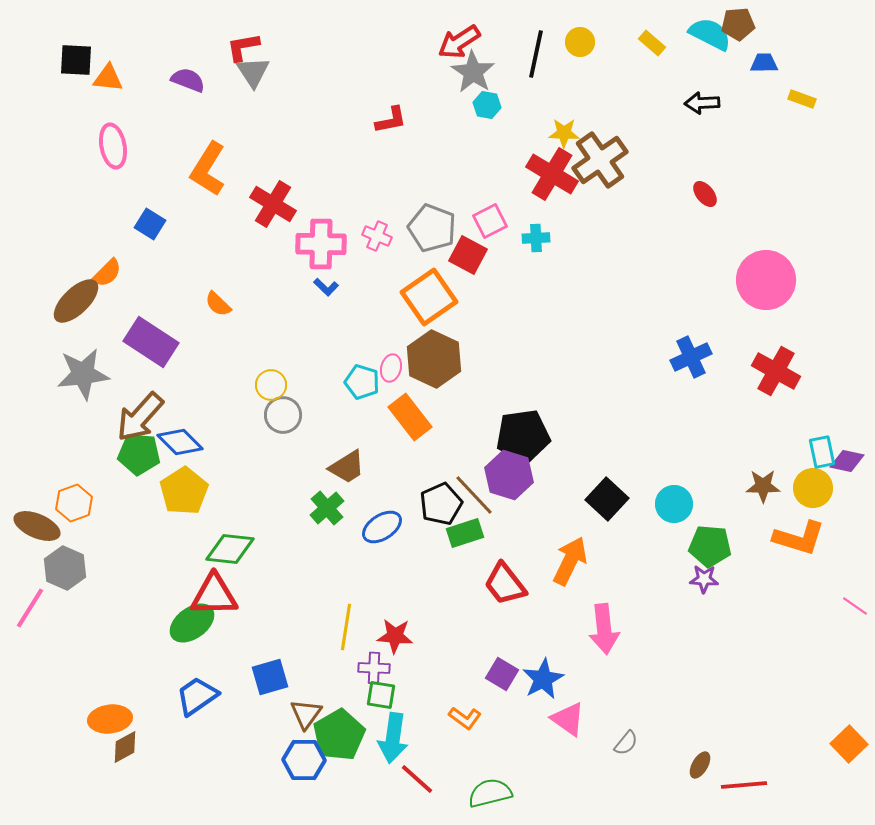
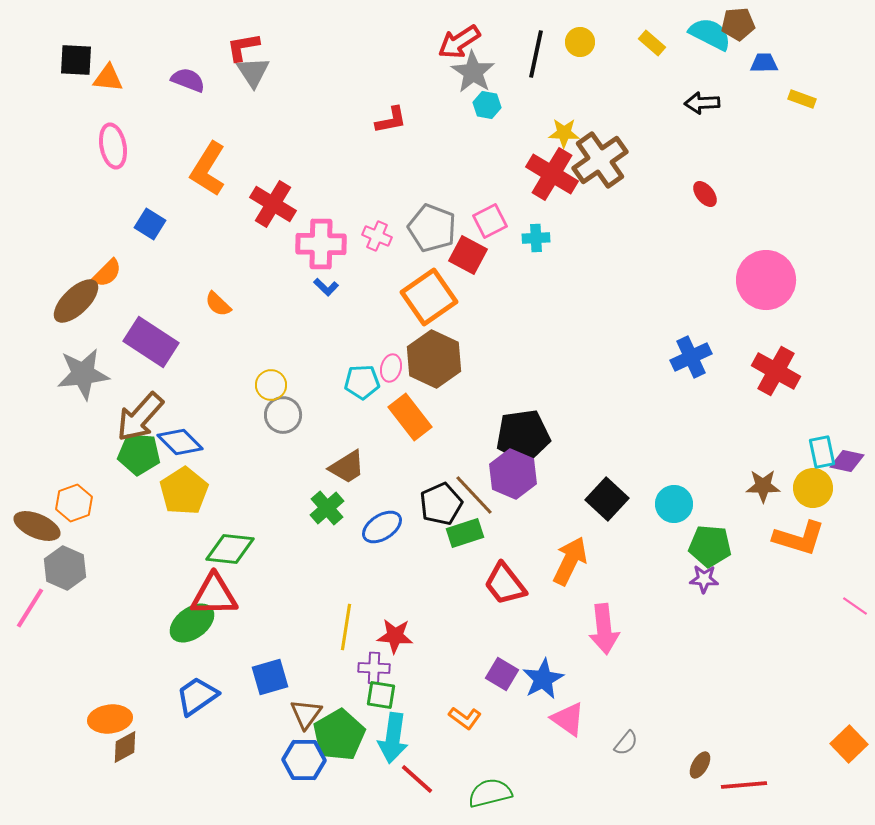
cyan pentagon at (362, 382): rotated 20 degrees counterclockwise
purple hexagon at (509, 475): moved 4 px right, 1 px up; rotated 6 degrees clockwise
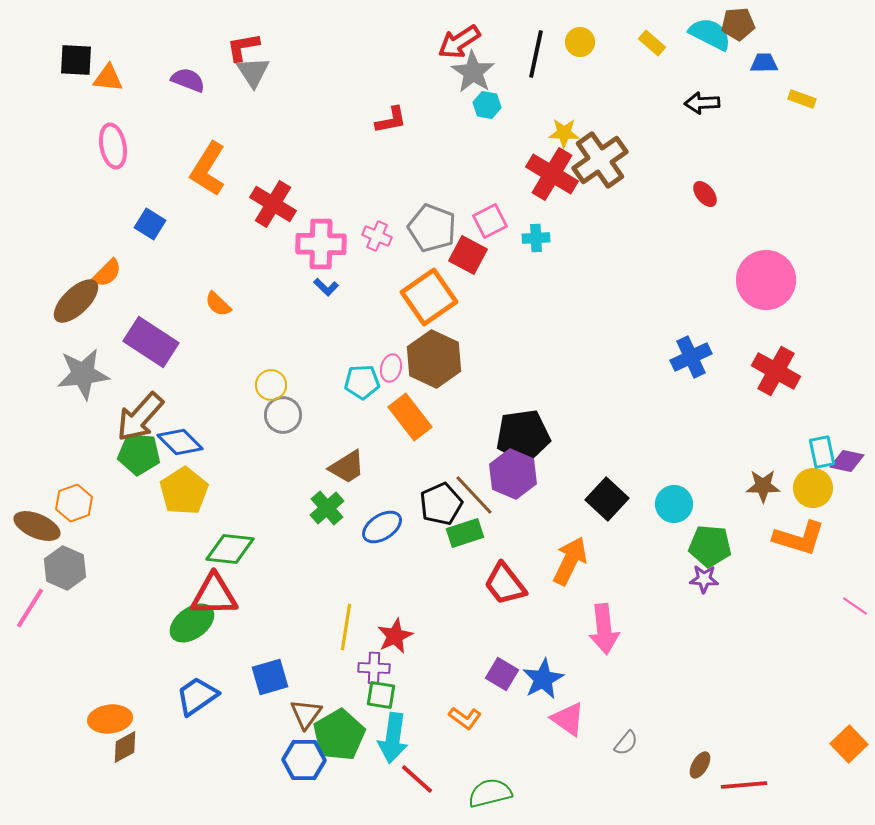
red star at (395, 636): rotated 30 degrees counterclockwise
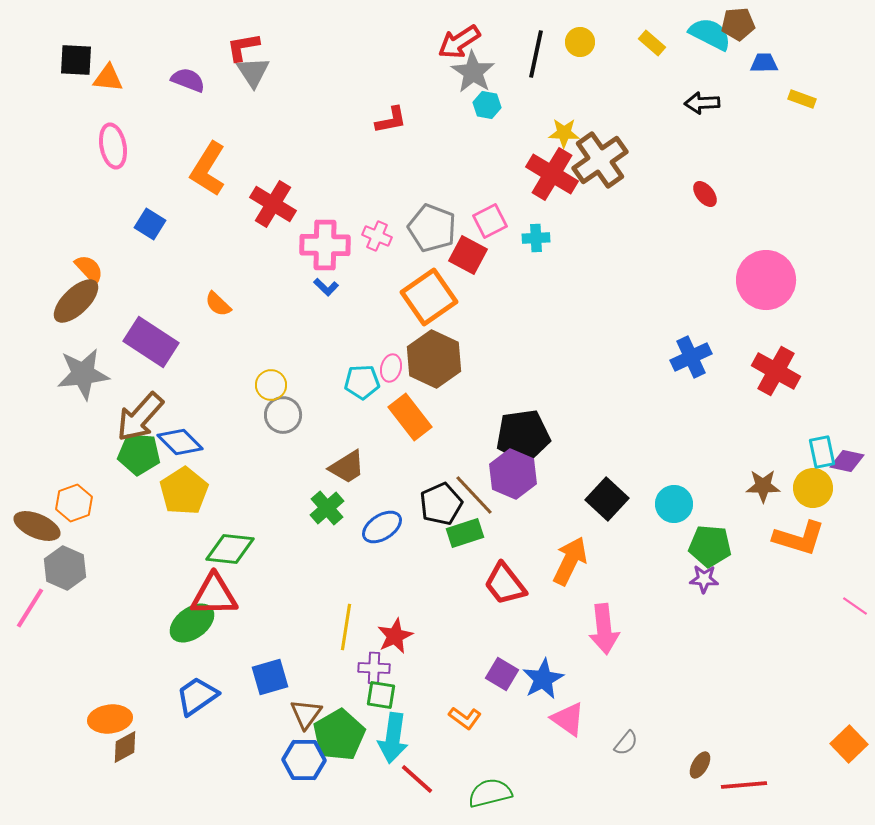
pink cross at (321, 244): moved 4 px right, 1 px down
orange semicircle at (107, 273): moved 18 px left, 4 px up; rotated 88 degrees counterclockwise
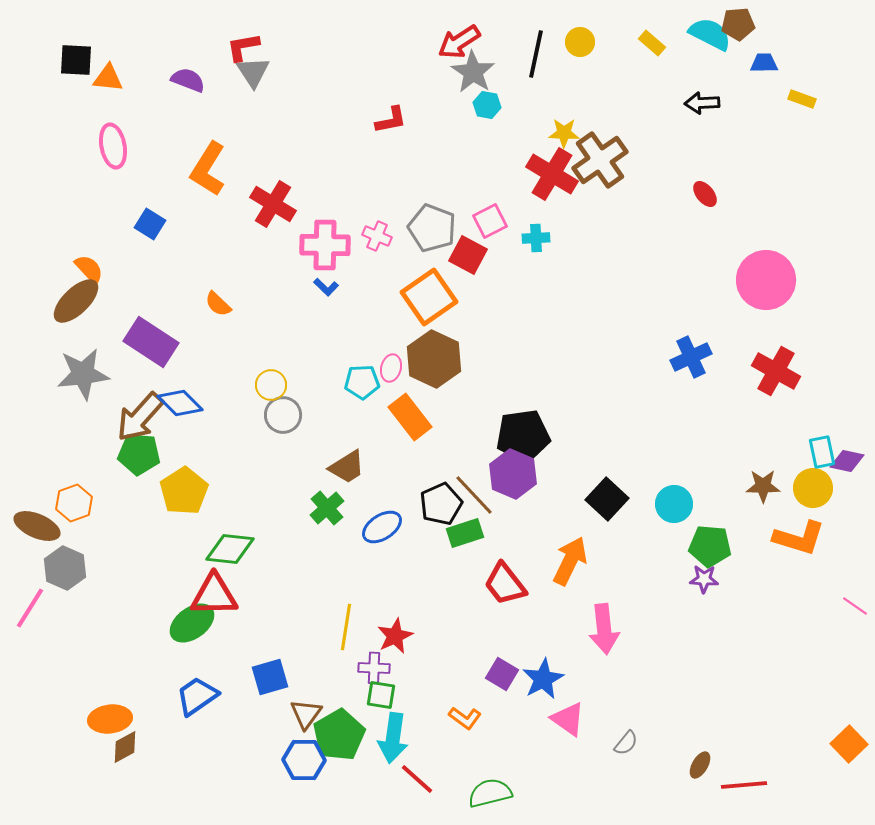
blue diamond at (180, 442): moved 39 px up
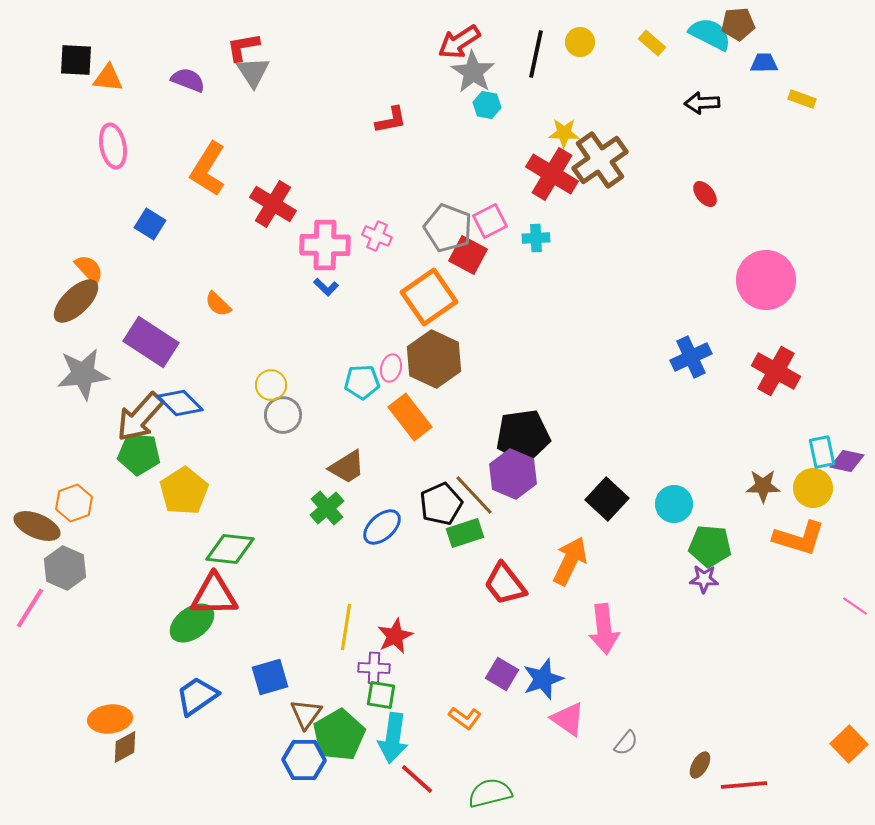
gray pentagon at (432, 228): moved 16 px right
blue ellipse at (382, 527): rotated 9 degrees counterclockwise
blue star at (543, 679): rotated 9 degrees clockwise
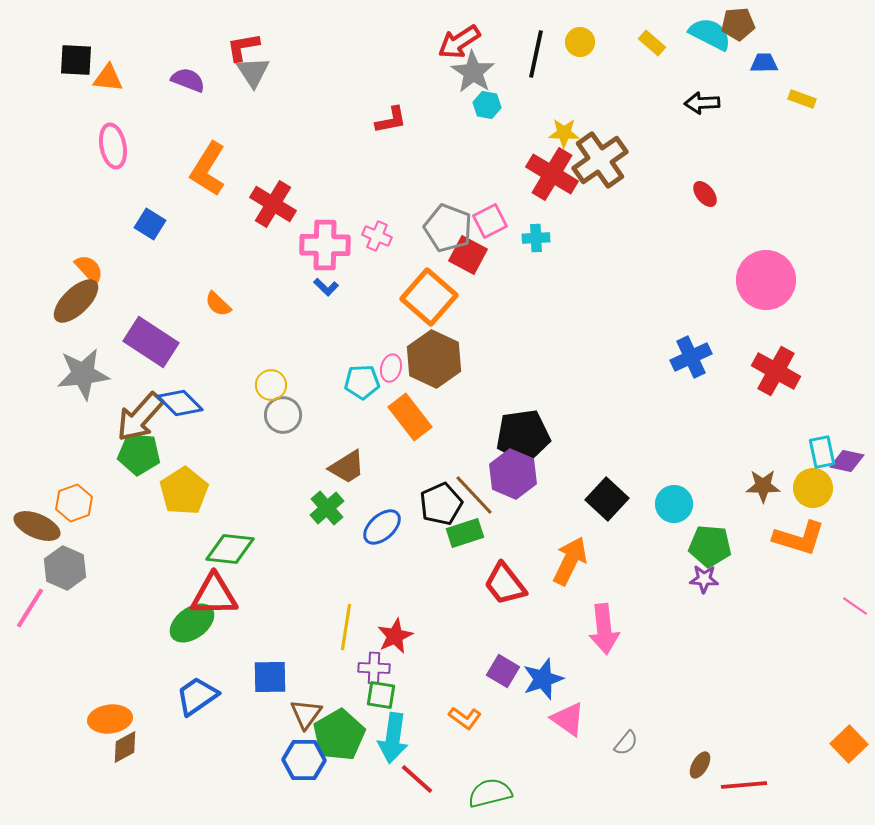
orange square at (429, 297): rotated 14 degrees counterclockwise
purple square at (502, 674): moved 1 px right, 3 px up
blue square at (270, 677): rotated 15 degrees clockwise
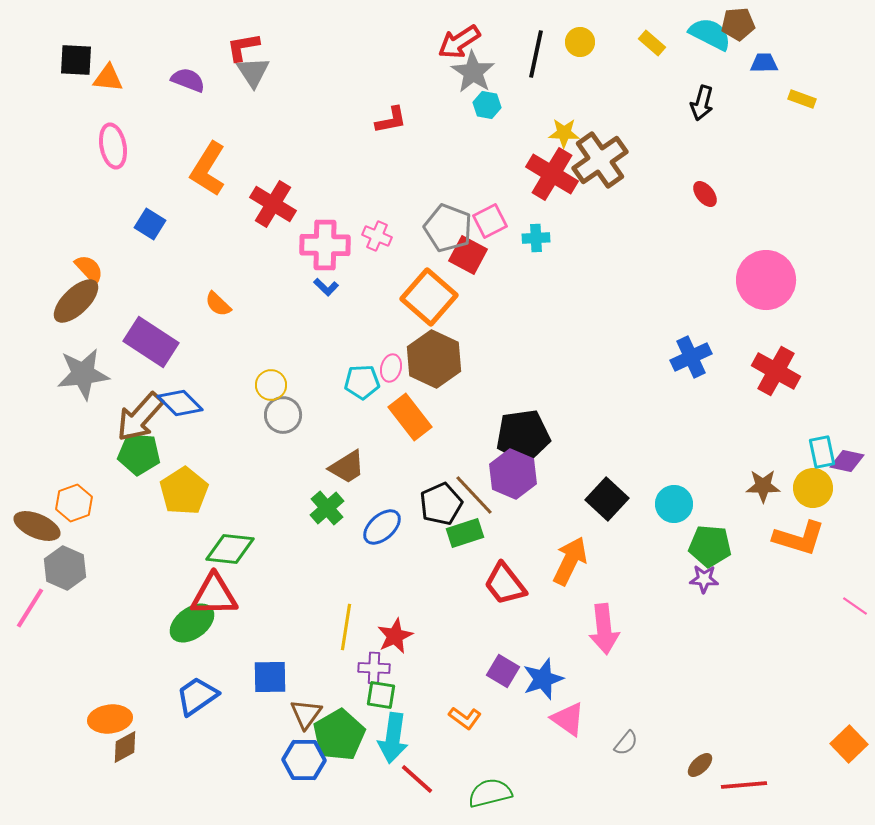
black arrow at (702, 103): rotated 72 degrees counterclockwise
brown ellipse at (700, 765): rotated 16 degrees clockwise
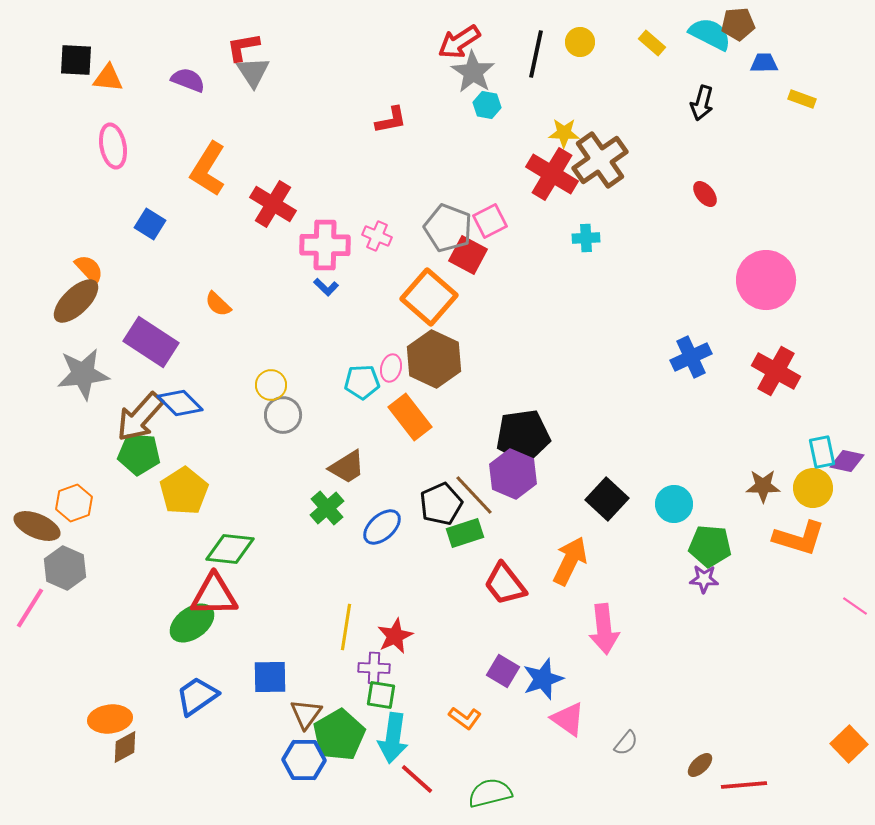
cyan cross at (536, 238): moved 50 px right
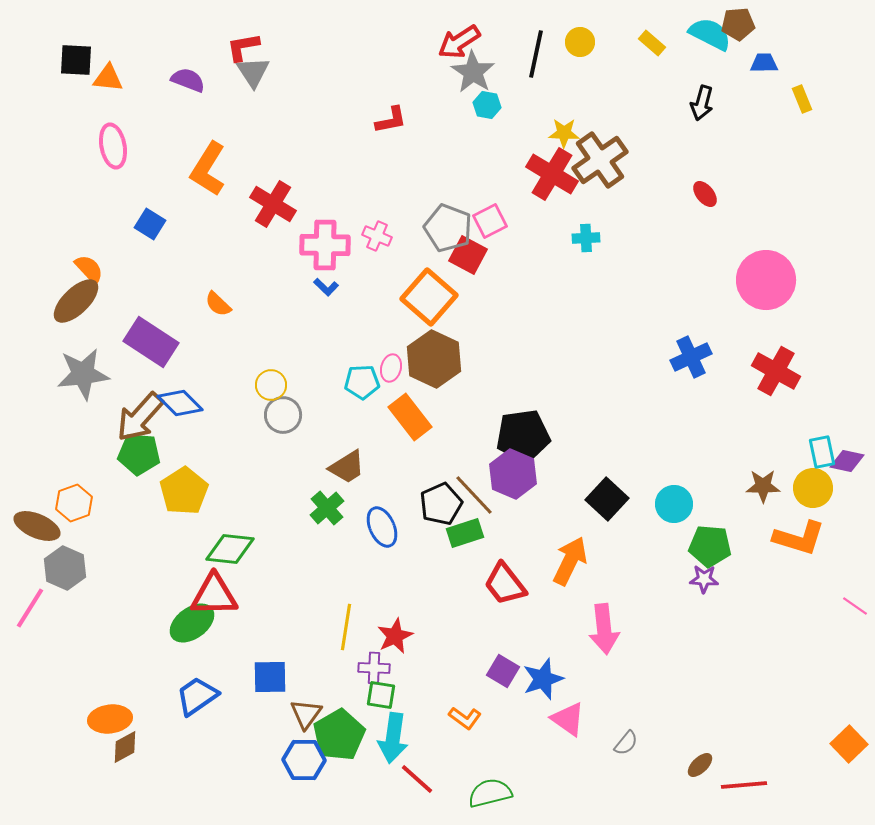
yellow rectangle at (802, 99): rotated 48 degrees clockwise
blue ellipse at (382, 527): rotated 72 degrees counterclockwise
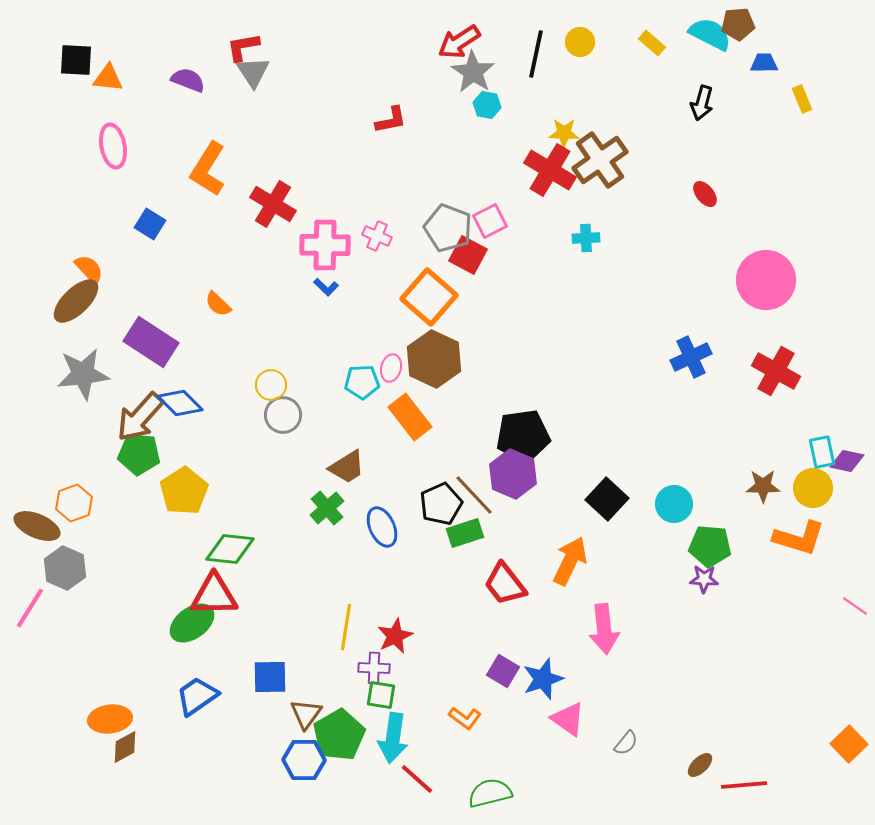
red cross at (552, 174): moved 2 px left, 4 px up
